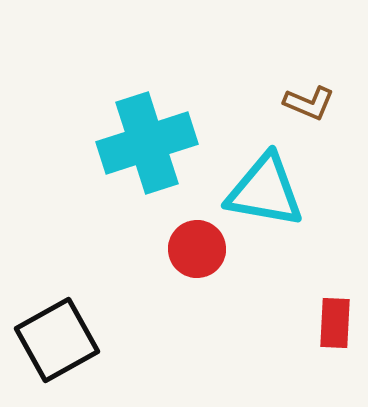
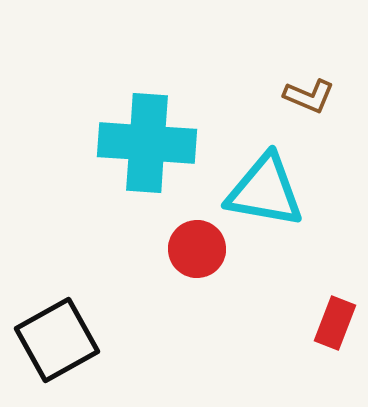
brown L-shape: moved 7 px up
cyan cross: rotated 22 degrees clockwise
red rectangle: rotated 18 degrees clockwise
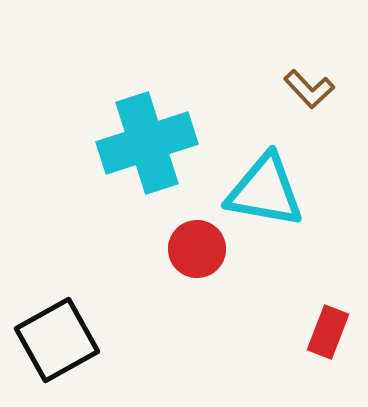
brown L-shape: moved 7 px up; rotated 24 degrees clockwise
cyan cross: rotated 22 degrees counterclockwise
red rectangle: moved 7 px left, 9 px down
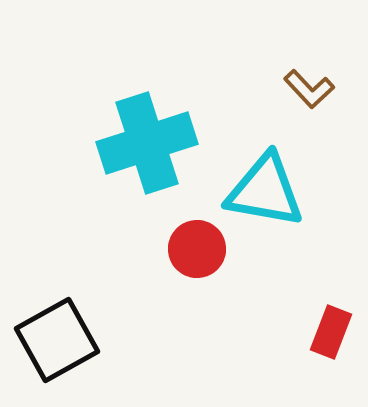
red rectangle: moved 3 px right
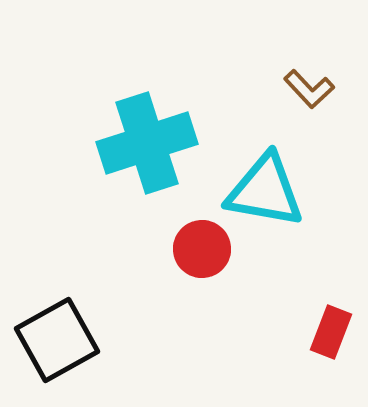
red circle: moved 5 px right
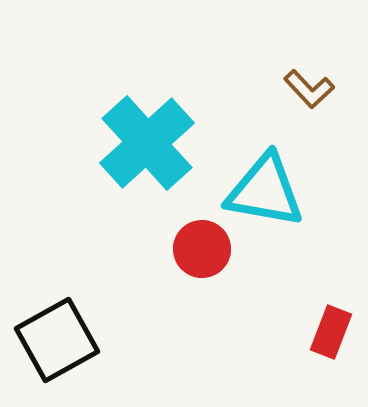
cyan cross: rotated 24 degrees counterclockwise
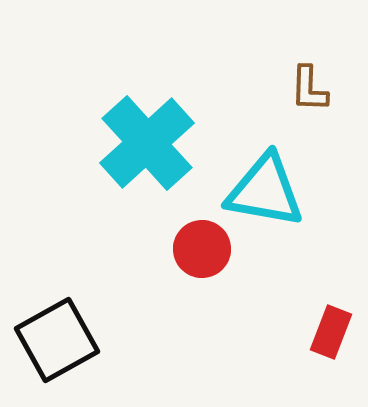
brown L-shape: rotated 45 degrees clockwise
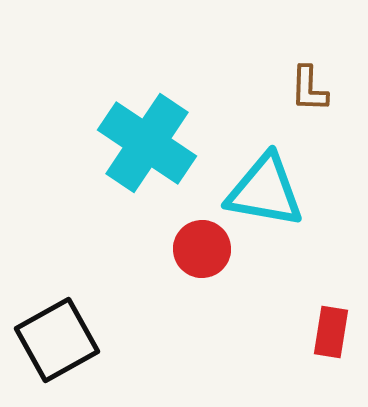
cyan cross: rotated 14 degrees counterclockwise
red rectangle: rotated 12 degrees counterclockwise
